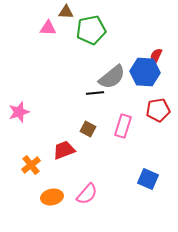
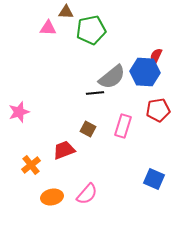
blue square: moved 6 px right
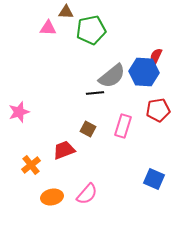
blue hexagon: moved 1 px left
gray semicircle: moved 1 px up
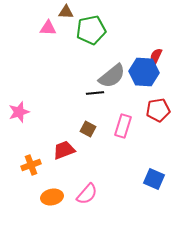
orange cross: rotated 18 degrees clockwise
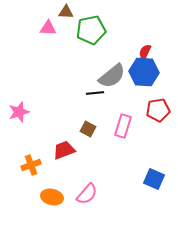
red semicircle: moved 11 px left, 4 px up
orange ellipse: rotated 25 degrees clockwise
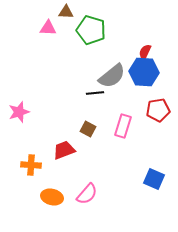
green pentagon: rotated 28 degrees clockwise
orange cross: rotated 24 degrees clockwise
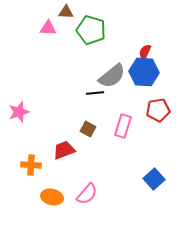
blue square: rotated 25 degrees clockwise
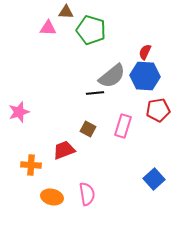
blue hexagon: moved 1 px right, 4 px down
pink semicircle: rotated 50 degrees counterclockwise
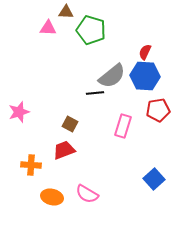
brown square: moved 18 px left, 5 px up
pink semicircle: rotated 130 degrees clockwise
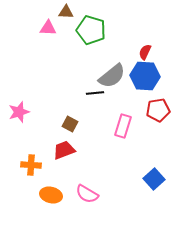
orange ellipse: moved 1 px left, 2 px up
